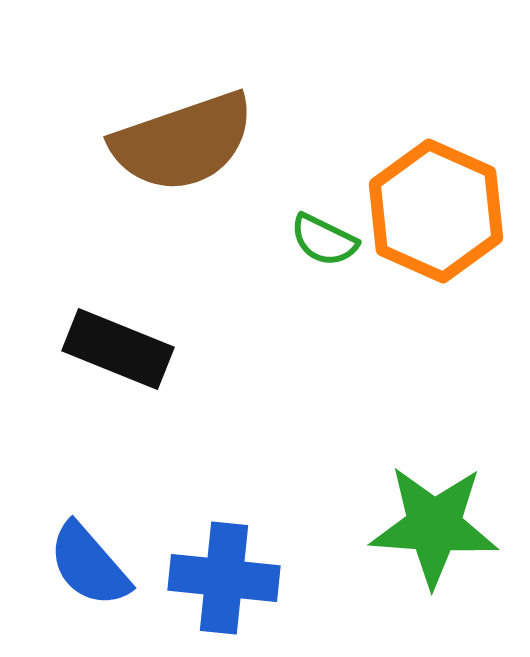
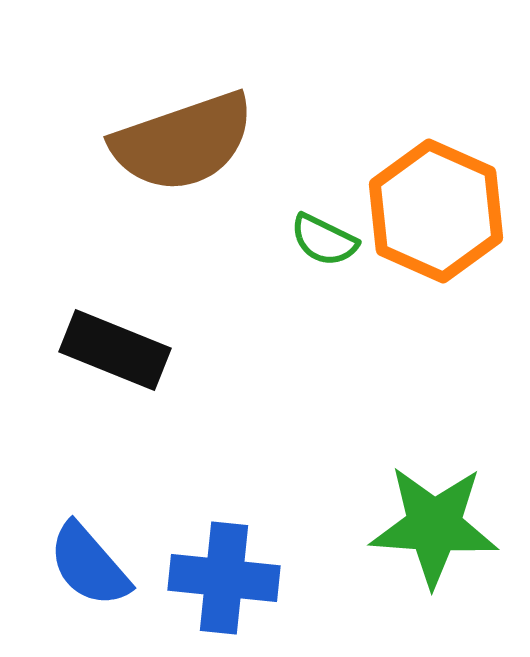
black rectangle: moved 3 px left, 1 px down
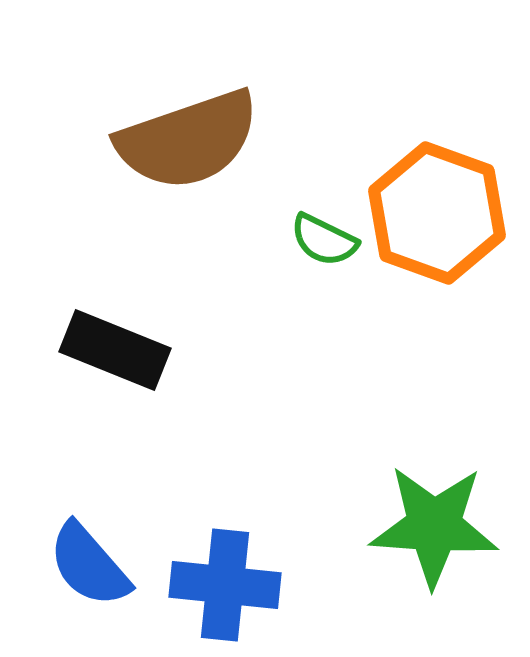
brown semicircle: moved 5 px right, 2 px up
orange hexagon: moved 1 px right, 2 px down; rotated 4 degrees counterclockwise
blue cross: moved 1 px right, 7 px down
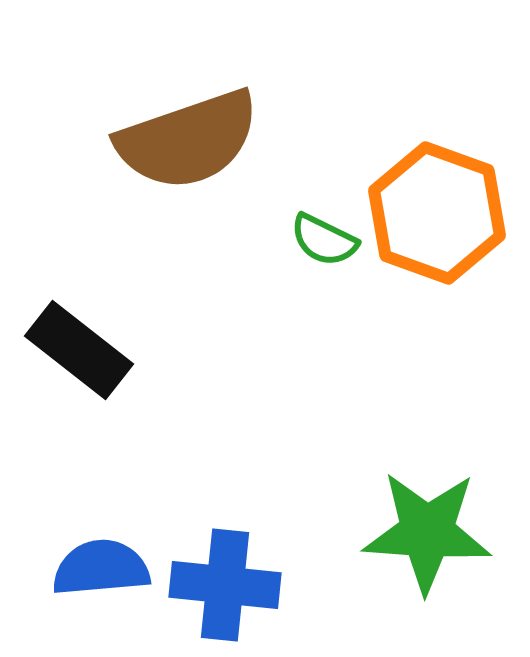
black rectangle: moved 36 px left; rotated 16 degrees clockwise
green star: moved 7 px left, 6 px down
blue semicircle: moved 12 px right, 3 px down; rotated 126 degrees clockwise
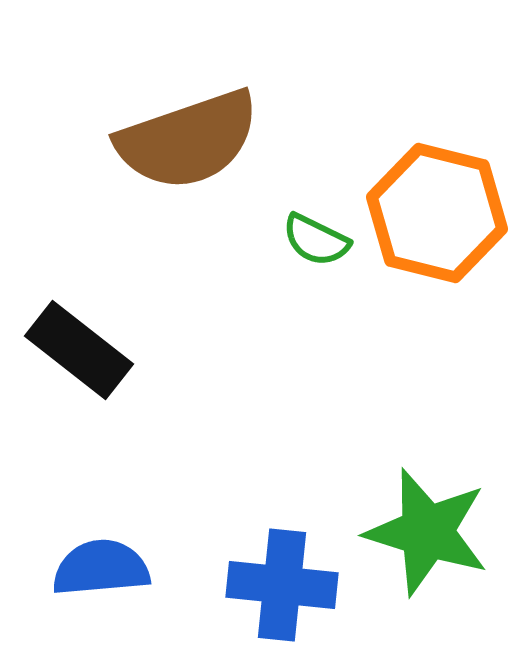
orange hexagon: rotated 6 degrees counterclockwise
green semicircle: moved 8 px left
green star: rotated 13 degrees clockwise
blue cross: moved 57 px right
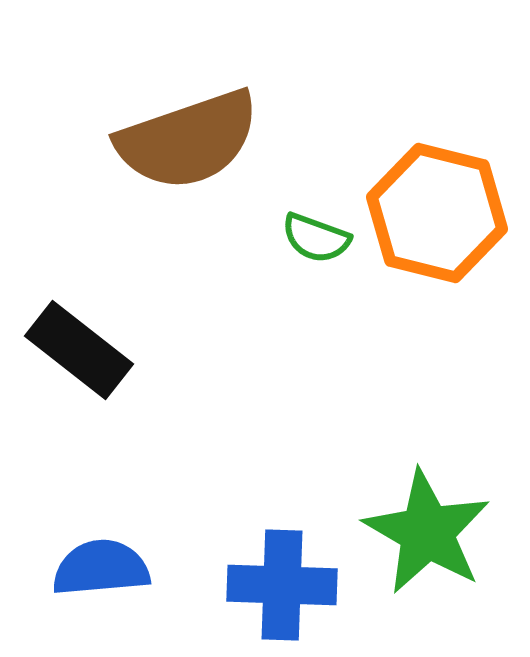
green semicircle: moved 2 px up; rotated 6 degrees counterclockwise
green star: rotated 13 degrees clockwise
blue cross: rotated 4 degrees counterclockwise
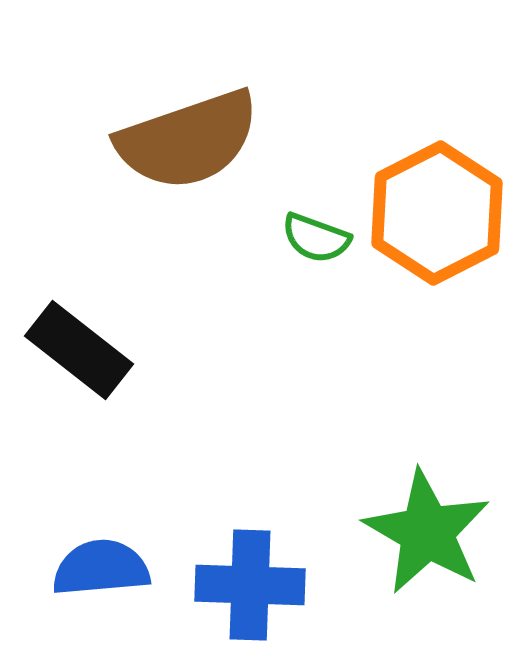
orange hexagon: rotated 19 degrees clockwise
blue cross: moved 32 px left
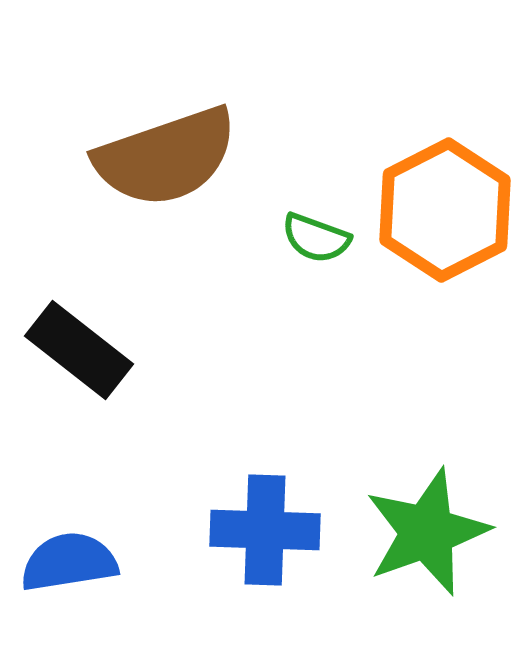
brown semicircle: moved 22 px left, 17 px down
orange hexagon: moved 8 px right, 3 px up
green star: rotated 22 degrees clockwise
blue semicircle: moved 32 px left, 6 px up; rotated 4 degrees counterclockwise
blue cross: moved 15 px right, 55 px up
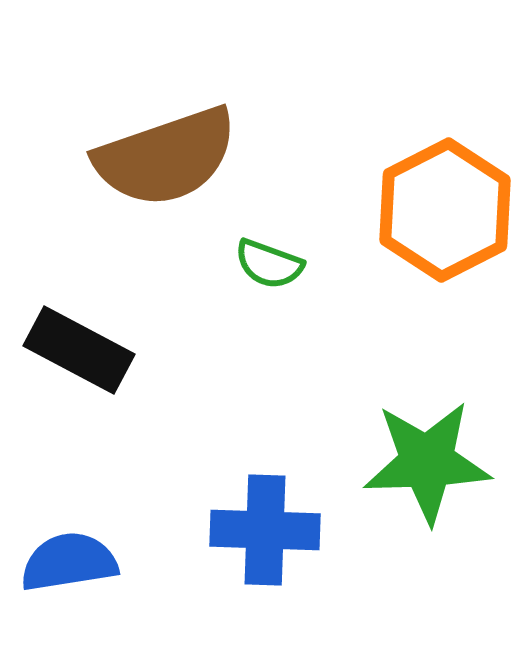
green semicircle: moved 47 px left, 26 px down
black rectangle: rotated 10 degrees counterclockwise
green star: moved 70 px up; rotated 18 degrees clockwise
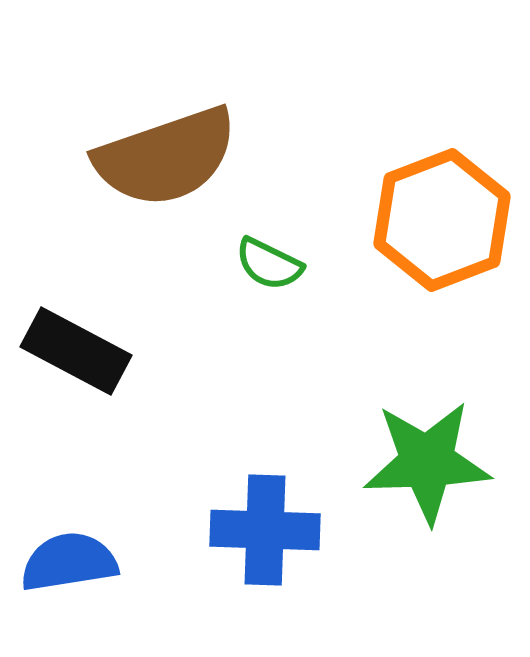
orange hexagon: moved 3 px left, 10 px down; rotated 6 degrees clockwise
green semicircle: rotated 6 degrees clockwise
black rectangle: moved 3 px left, 1 px down
